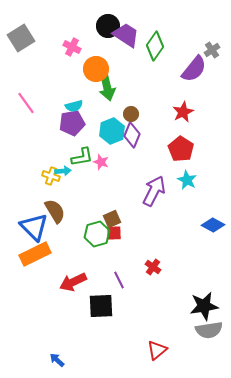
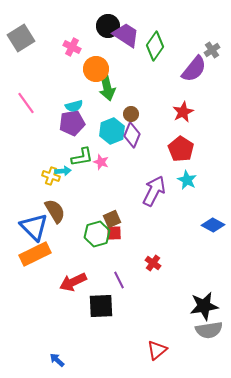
red cross: moved 4 px up
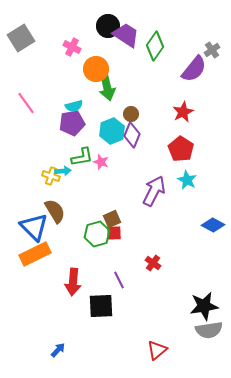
red arrow: rotated 60 degrees counterclockwise
blue arrow: moved 1 px right, 10 px up; rotated 91 degrees clockwise
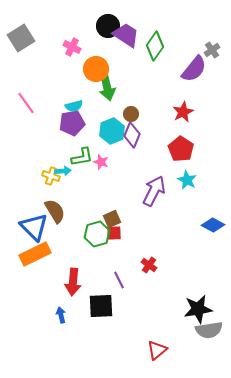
red cross: moved 4 px left, 2 px down
black star: moved 6 px left, 3 px down
blue arrow: moved 3 px right, 35 px up; rotated 56 degrees counterclockwise
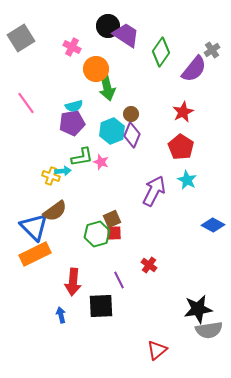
green diamond: moved 6 px right, 6 px down
red pentagon: moved 2 px up
brown semicircle: rotated 85 degrees clockwise
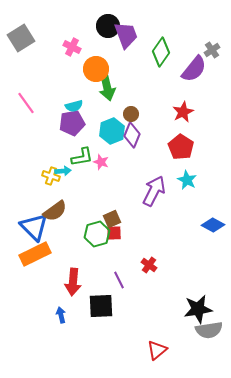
purple trapezoid: rotated 36 degrees clockwise
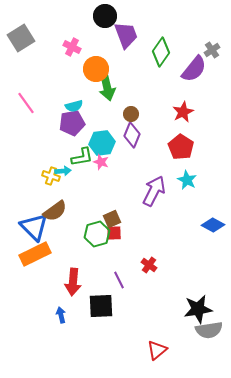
black circle: moved 3 px left, 10 px up
cyan hexagon: moved 10 px left, 12 px down; rotated 15 degrees clockwise
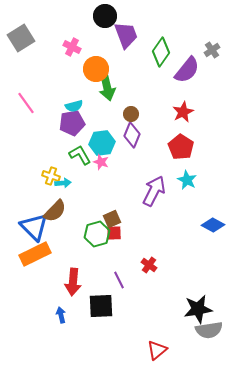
purple semicircle: moved 7 px left, 1 px down
green L-shape: moved 2 px left, 2 px up; rotated 110 degrees counterclockwise
cyan arrow: moved 12 px down
brown semicircle: rotated 10 degrees counterclockwise
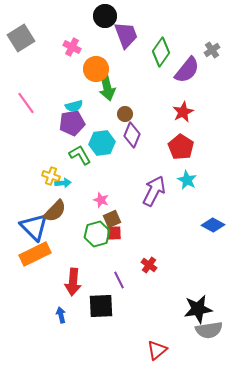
brown circle: moved 6 px left
pink star: moved 38 px down
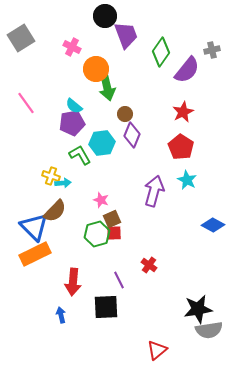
gray cross: rotated 21 degrees clockwise
cyan semicircle: rotated 54 degrees clockwise
purple arrow: rotated 12 degrees counterclockwise
black square: moved 5 px right, 1 px down
